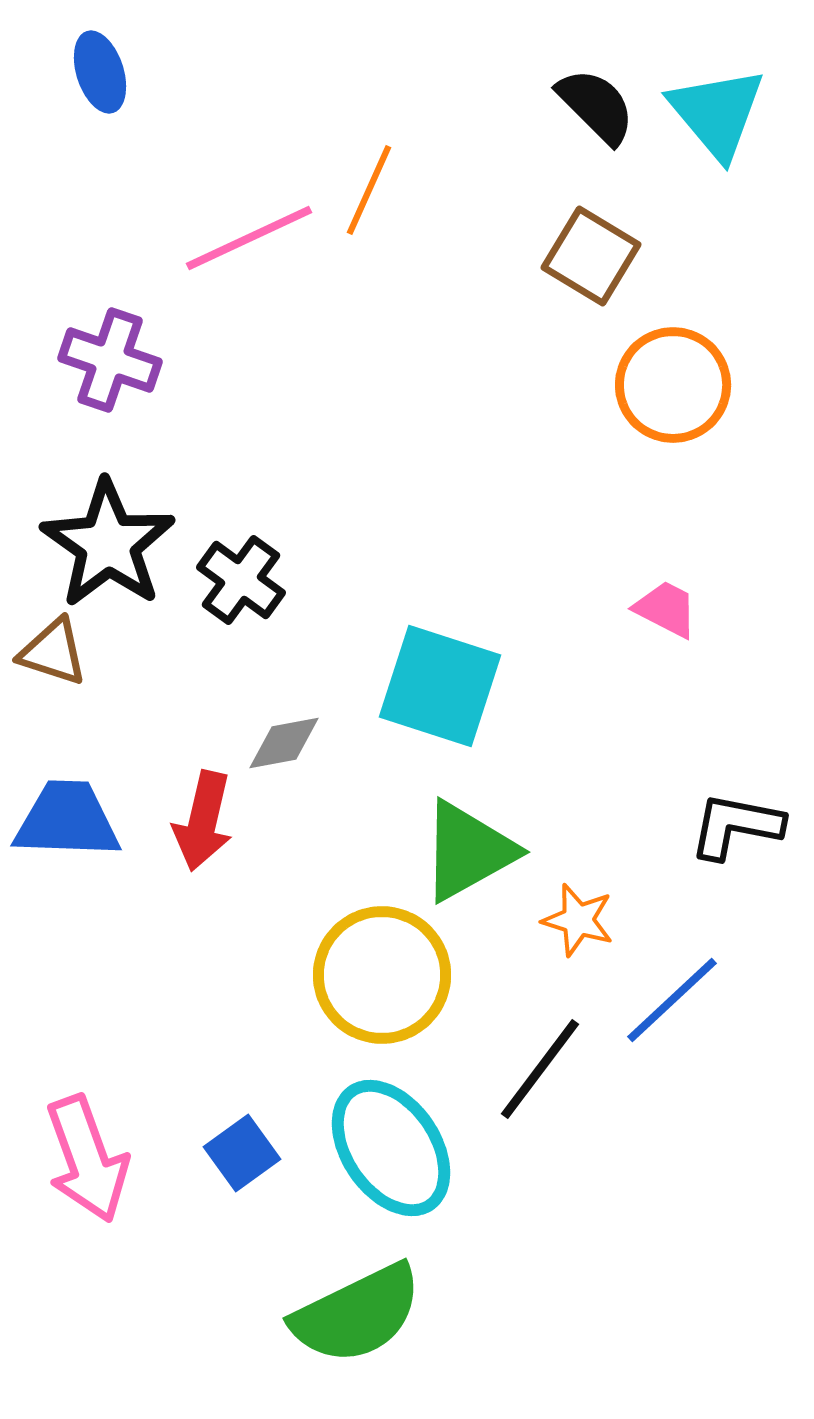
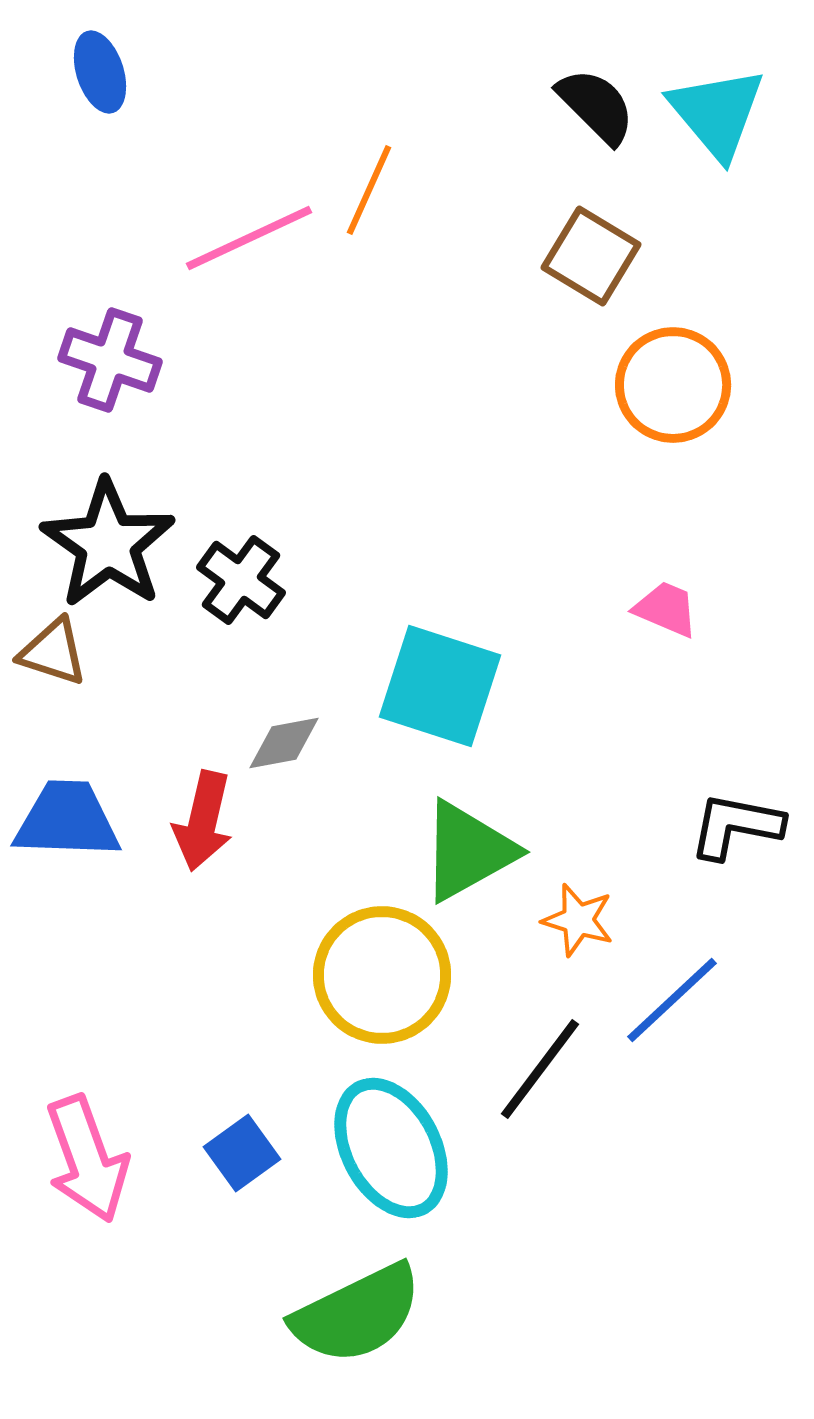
pink trapezoid: rotated 4 degrees counterclockwise
cyan ellipse: rotated 6 degrees clockwise
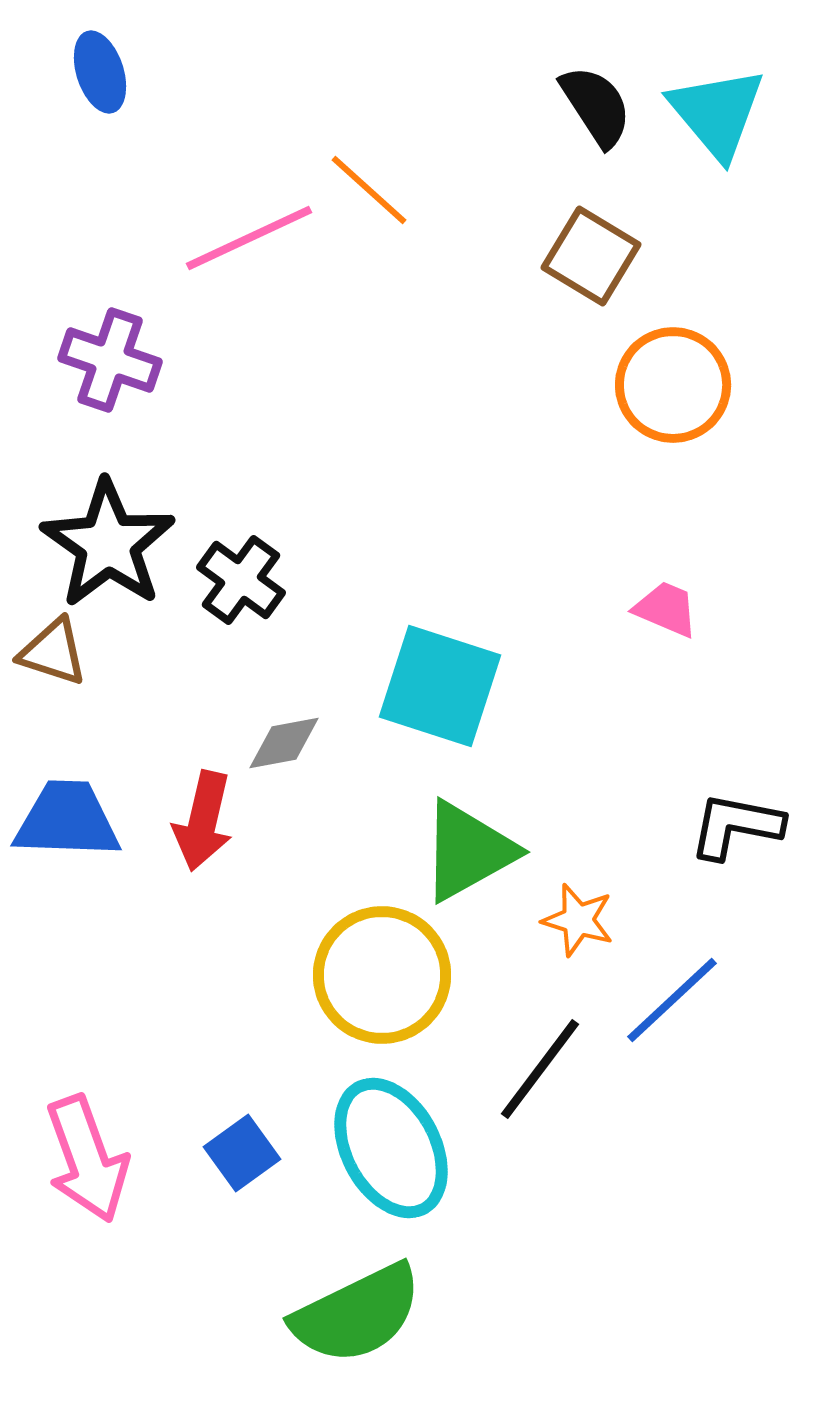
black semicircle: rotated 12 degrees clockwise
orange line: rotated 72 degrees counterclockwise
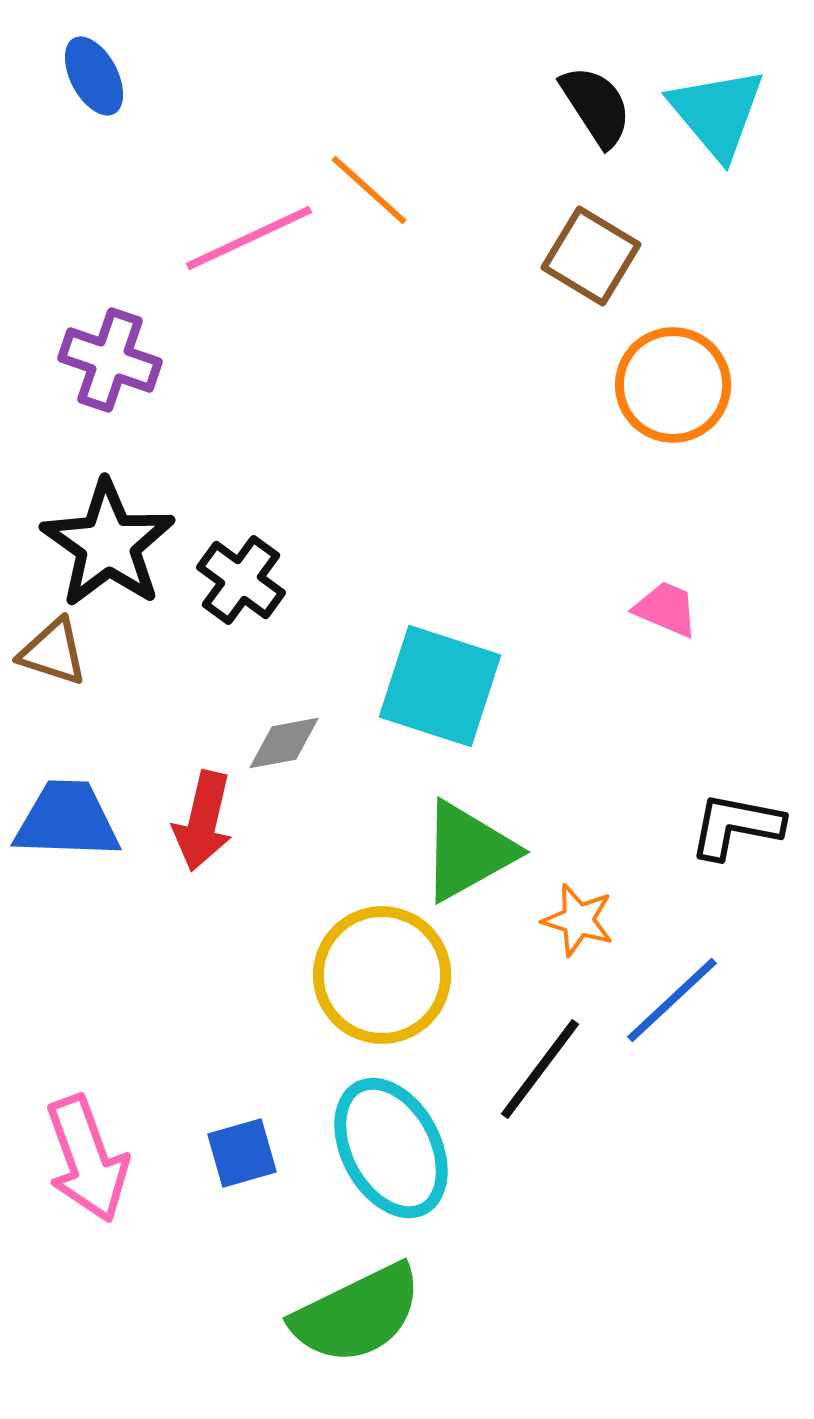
blue ellipse: moved 6 px left, 4 px down; rotated 10 degrees counterclockwise
blue square: rotated 20 degrees clockwise
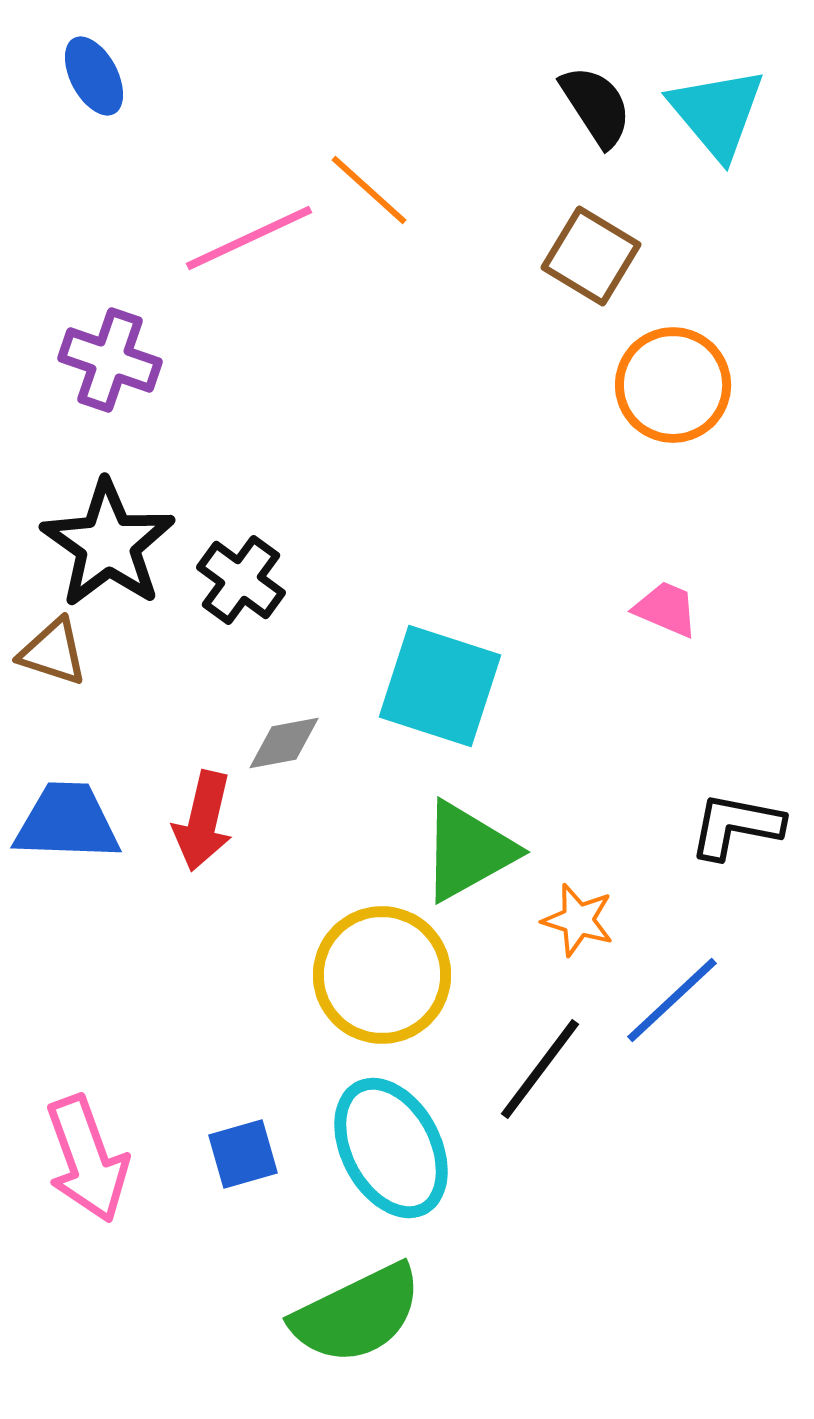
blue trapezoid: moved 2 px down
blue square: moved 1 px right, 1 px down
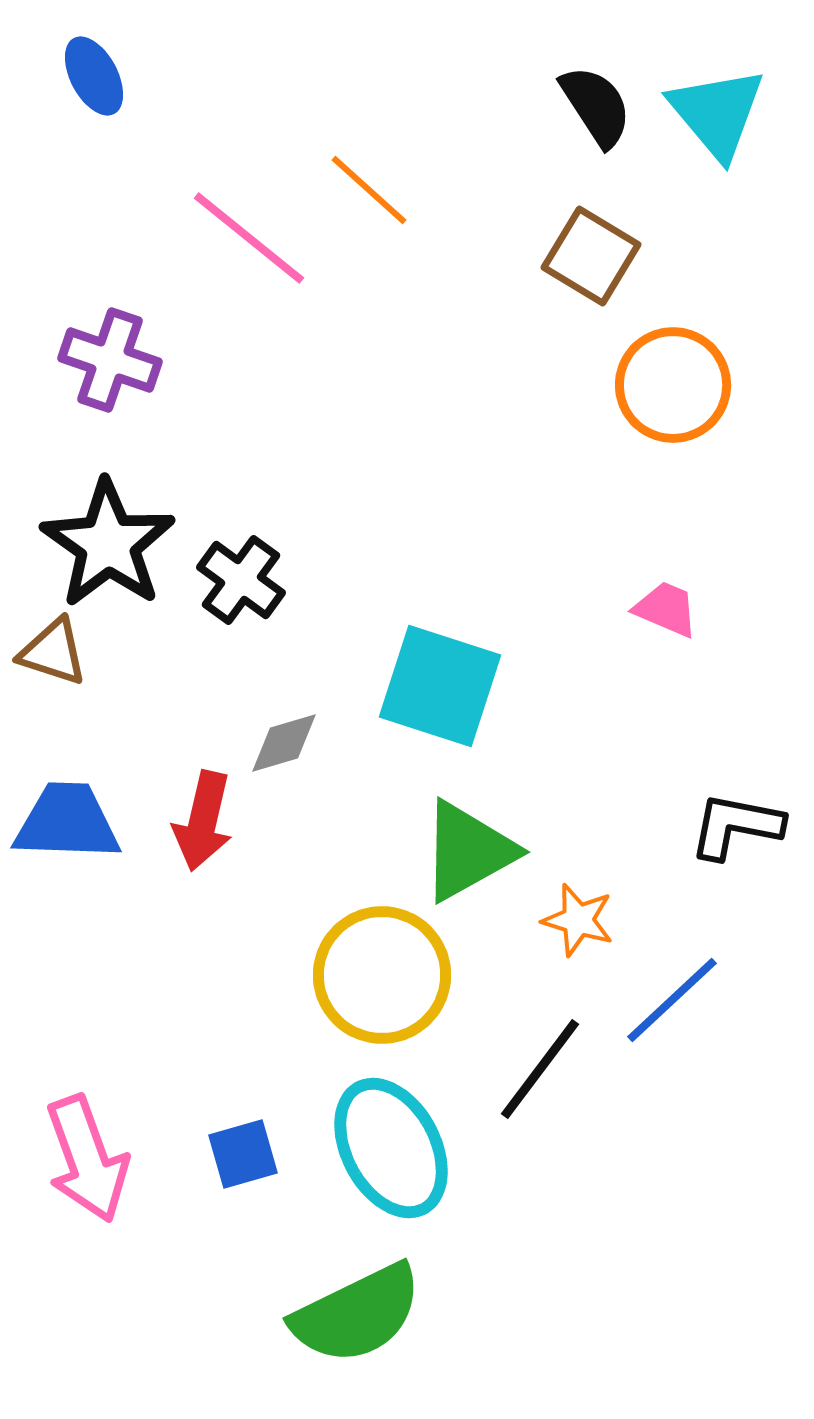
pink line: rotated 64 degrees clockwise
gray diamond: rotated 6 degrees counterclockwise
